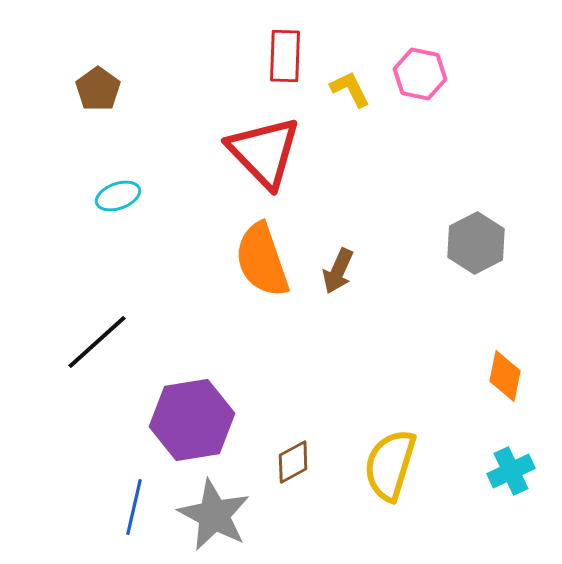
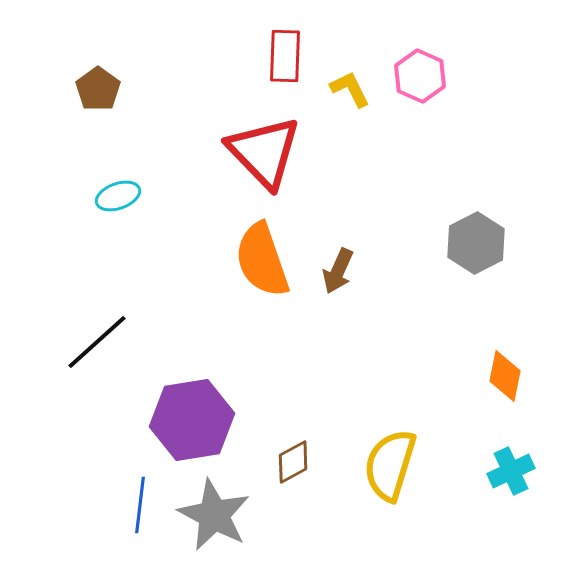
pink hexagon: moved 2 px down; rotated 12 degrees clockwise
blue line: moved 6 px right, 2 px up; rotated 6 degrees counterclockwise
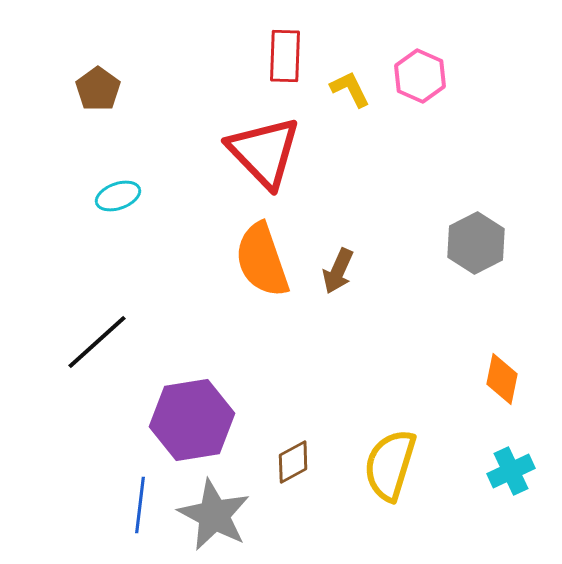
orange diamond: moved 3 px left, 3 px down
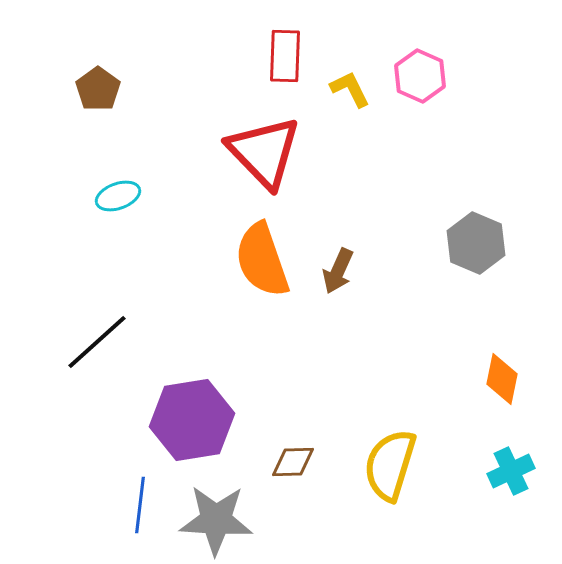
gray hexagon: rotated 10 degrees counterclockwise
brown diamond: rotated 27 degrees clockwise
gray star: moved 2 px right, 5 px down; rotated 24 degrees counterclockwise
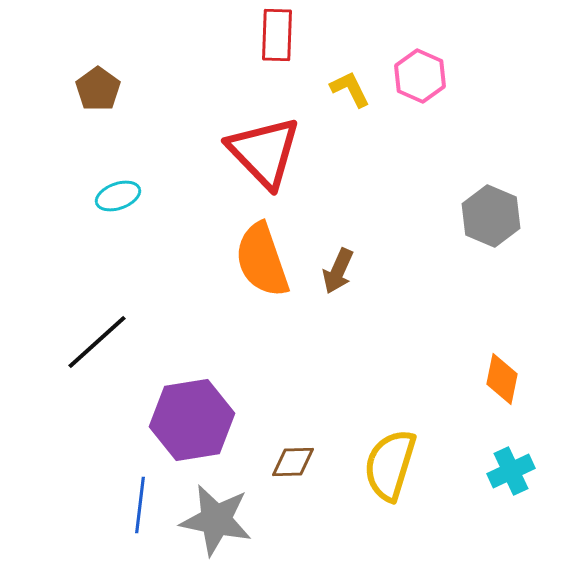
red rectangle: moved 8 px left, 21 px up
gray hexagon: moved 15 px right, 27 px up
gray star: rotated 8 degrees clockwise
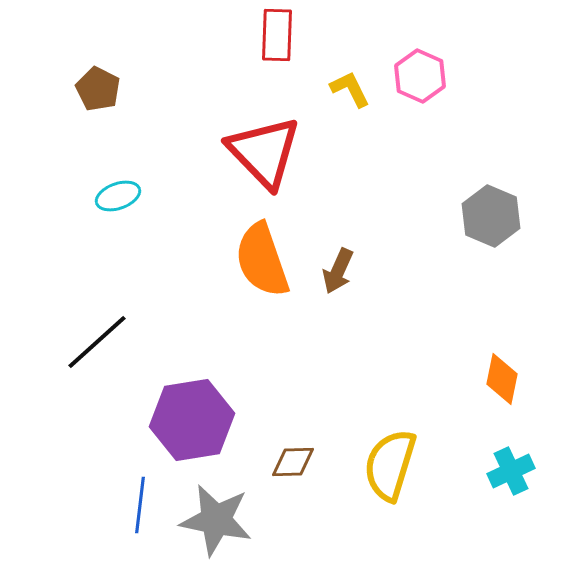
brown pentagon: rotated 9 degrees counterclockwise
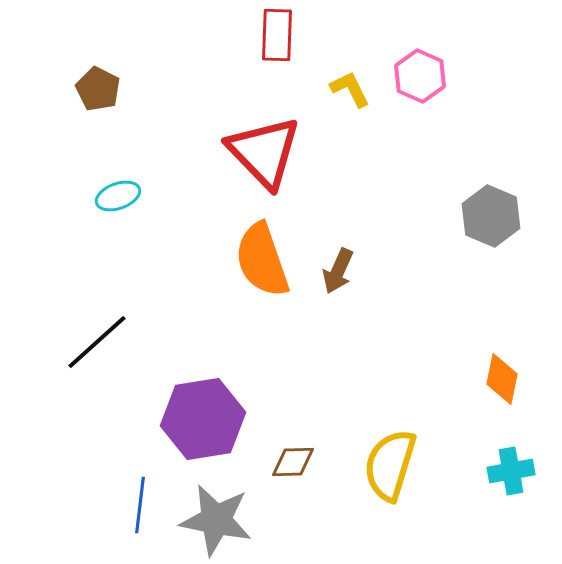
purple hexagon: moved 11 px right, 1 px up
cyan cross: rotated 15 degrees clockwise
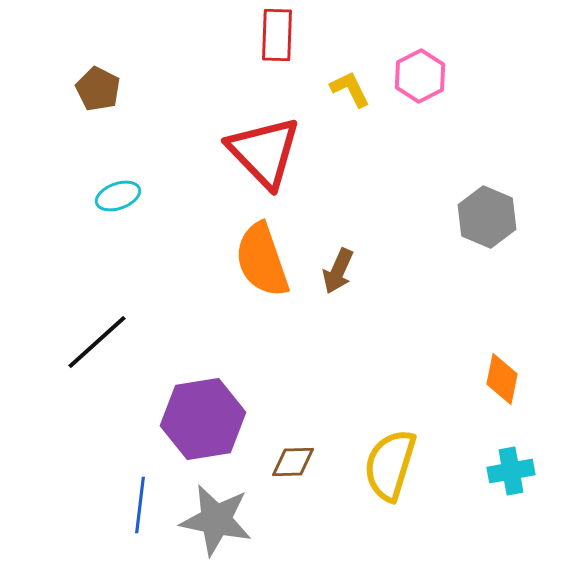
pink hexagon: rotated 9 degrees clockwise
gray hexagon: moved 4 px left, 1 px down
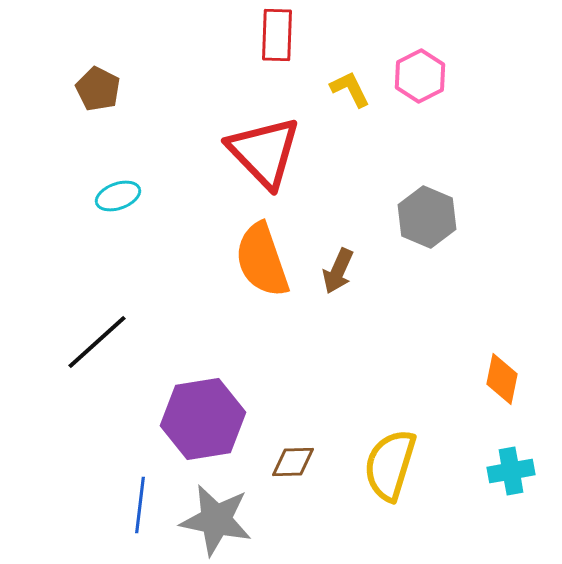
gray hexagon: moved 60 px left
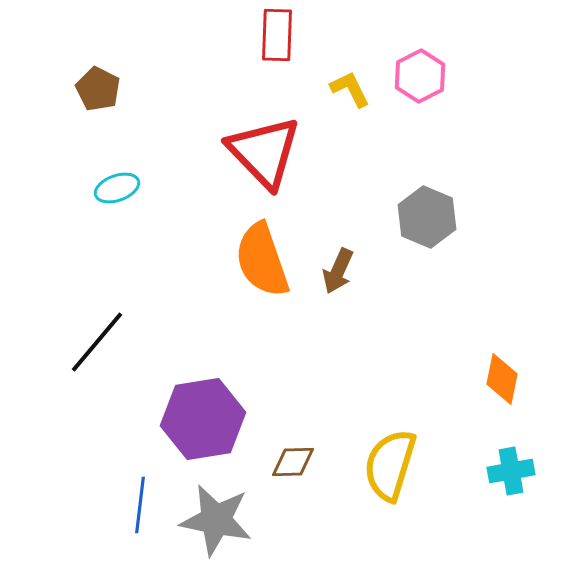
cyan ellipse: moved 1 px left, 8 px up
black line: rotated 8 degrees counterclockwise
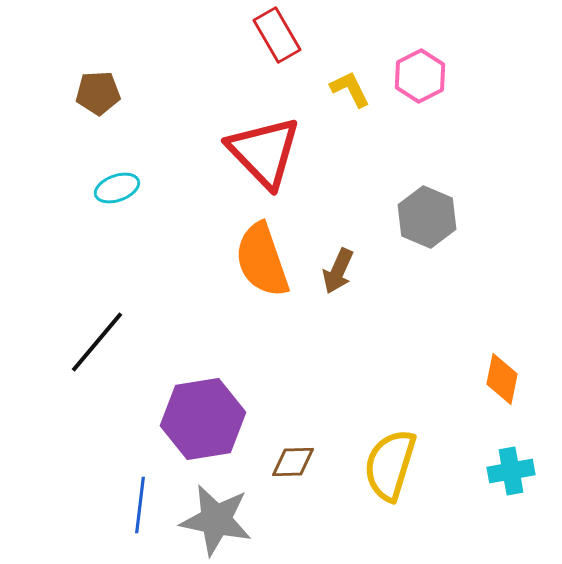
red rectangle: rotated 32 degrees counterclockwise
brown pentagon: moved 4 px down; rotated 30 degrees counterclockwise
